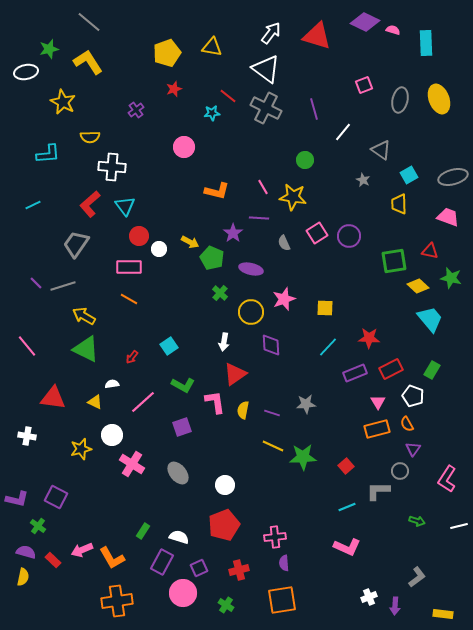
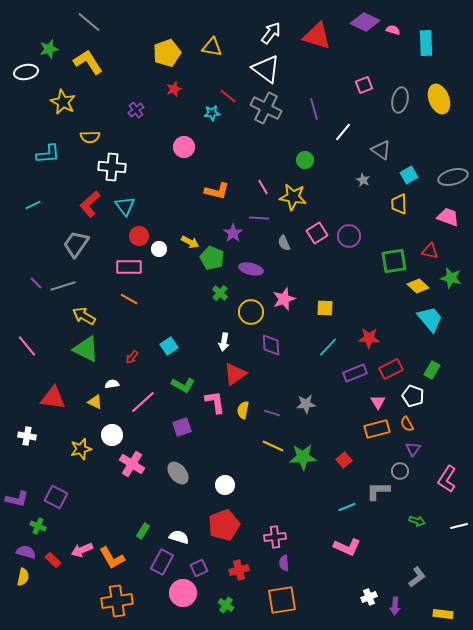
red square at (346, 466): moved 2 px left, 6 px up
green cross at (38, 526): rotated 14 degrees counterclockwise
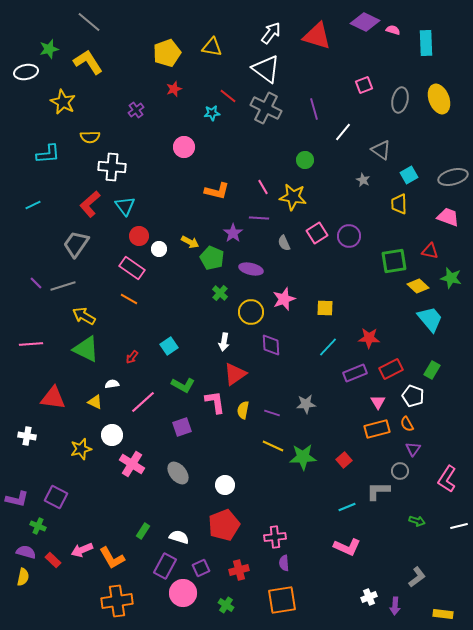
pink rectangle at (129, 267): moved 3 px right, 1 px down; rotated 35 degrees clockwise
pink line at (27, 346): moved 4 px right, 2 px up; rotated 55 degrees counterclockwise
purple rectangle at (162, 562): moved 3 px right, 4 px down
purple square at (199, 568): moved 2 px right
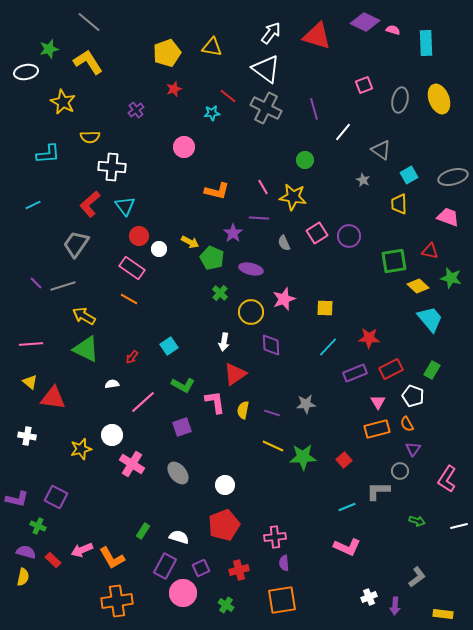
yellow triangle at (95, 402): moved 65 px left, 20 px up; rotated 14 degrees clockwise
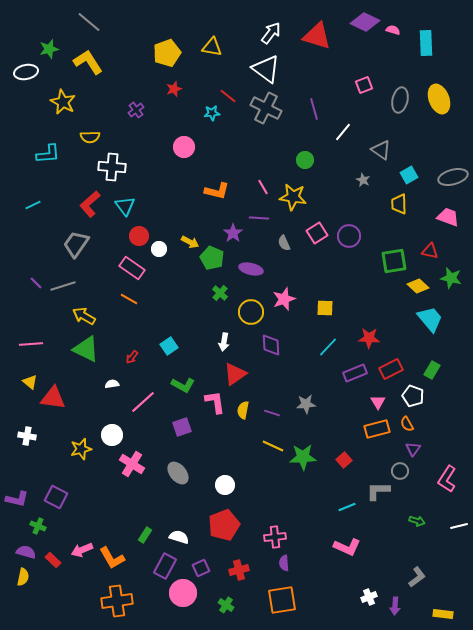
green rectangle at (143, 531): moved 2 px right, 4 px down
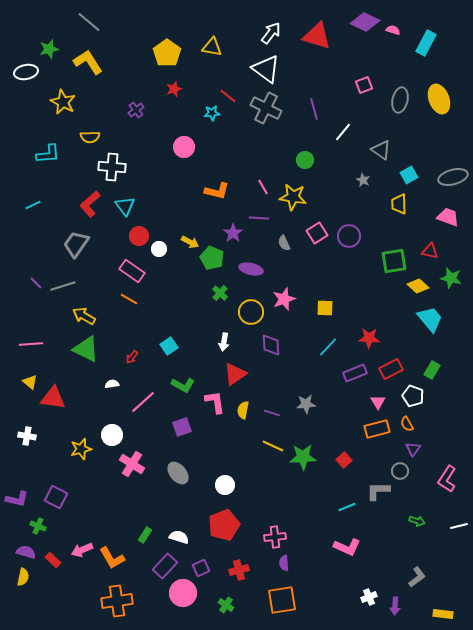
cyan rectangle at (426, 43): rotated 30 degrees clockwise
yellow pentagon at (167, 53): rotated 16 degrees counterclockwise
pink rectangle at (132, 268): moved 3 px down
purple rectangle at (165, 566): rotated 15 degrees clockwise
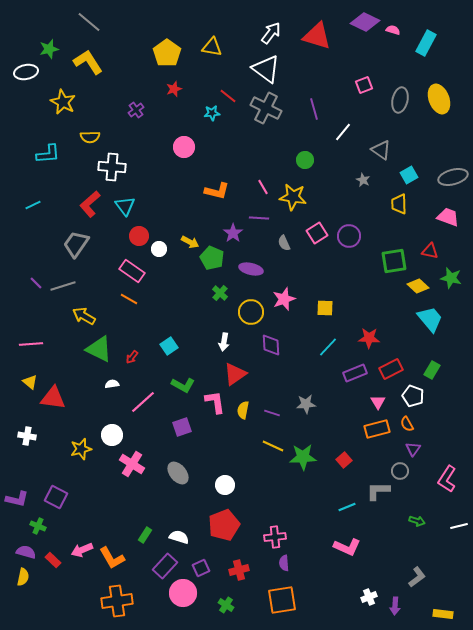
green triangle at (86, 349): moved 13 px right
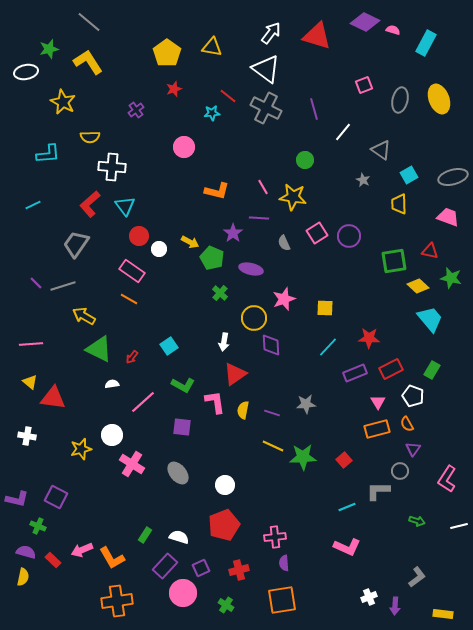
yellow circle at (251, 312): moved 3 px right, 6 px down
purple square at (182, 427): rotated 24 degrees clockwise
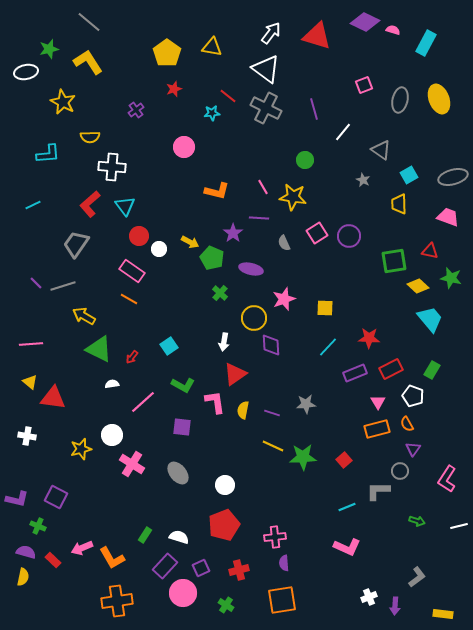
pink arrow at (82, 550): moved 2 px up
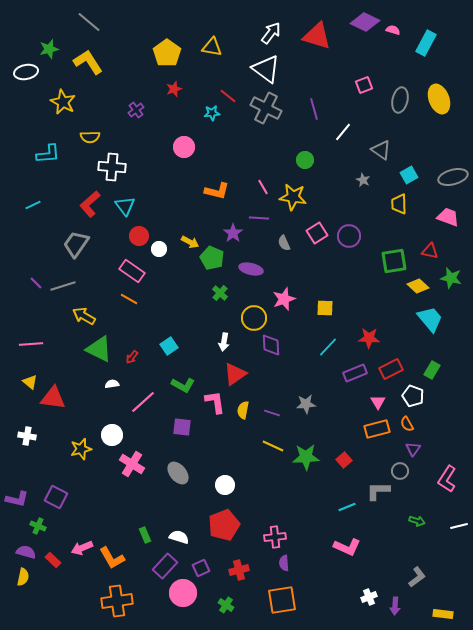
green star at (303, 457): moved 3 px right
green rectangle at (145, 535): rotated 56 degrees counterclockwise
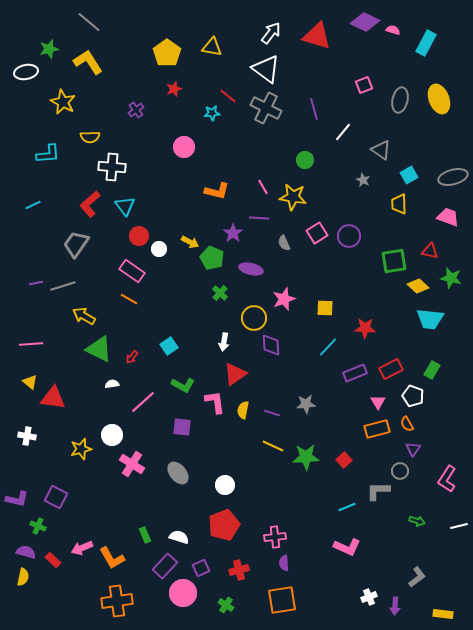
purple line at (36, 283): rotated 56 degrees counterclockwise
cyan trapezoid at (430, 319): rotated 136 degrees clockwise
red star at (369, 338): moved 4 px left, 10 px up
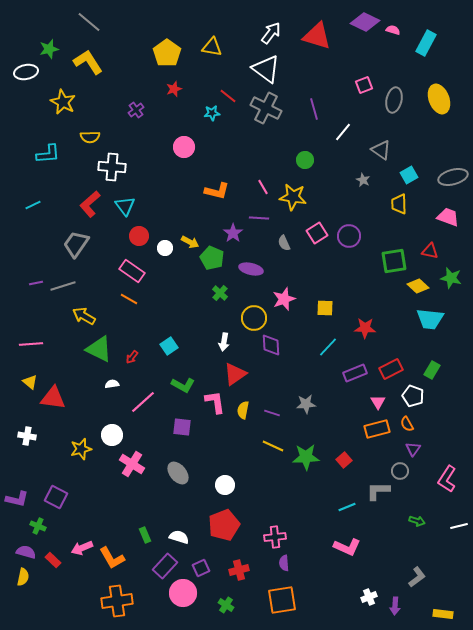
gray ellipse at (400, 100): moved 6 px left
white circle at (159, 249): moved 6 px right, 1 px up
